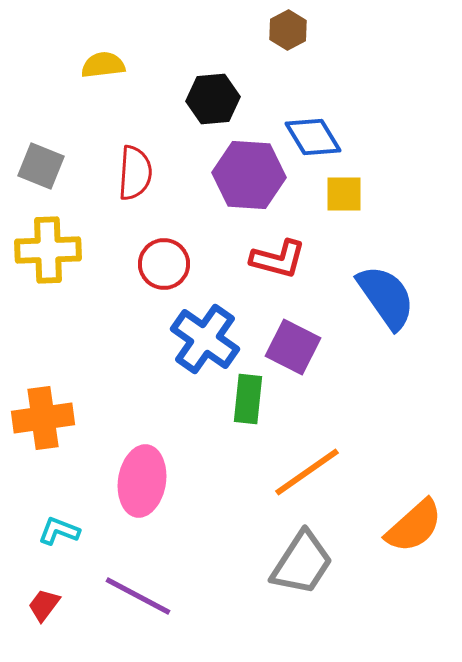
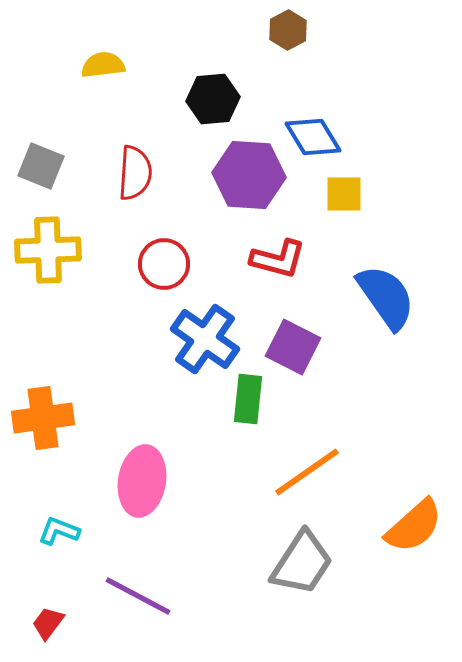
red trapezoid: moved 4 px right, 18 px down
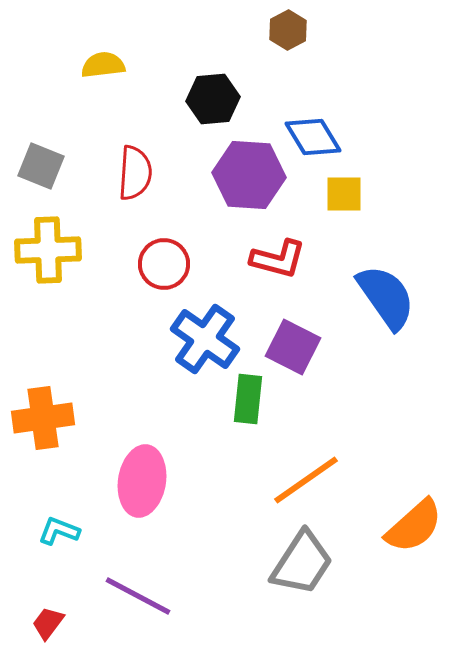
orange line: moved 1 px left, 8 px down
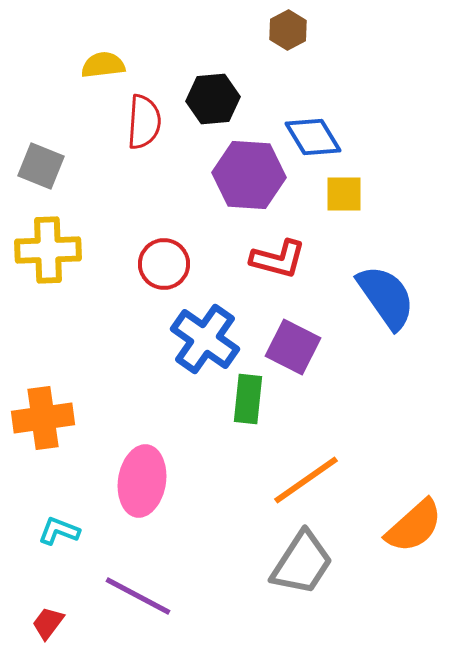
red semicircle: moved 9 px right, 51 px up
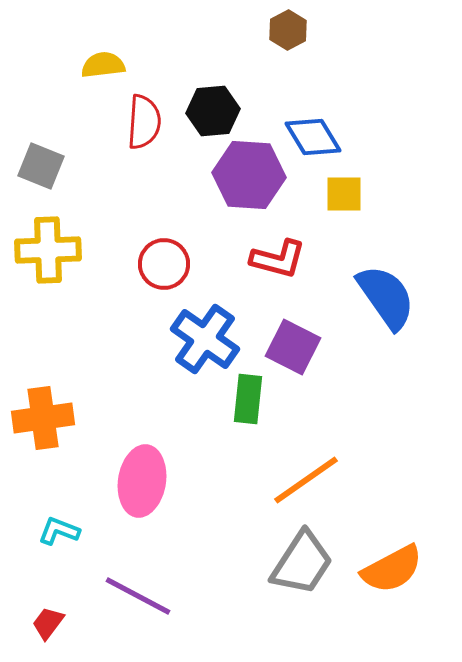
black hexagon: moved 12 px down
orange semicircle: moved 22 px left, 43 px down; rotated 14 degrees clockwise
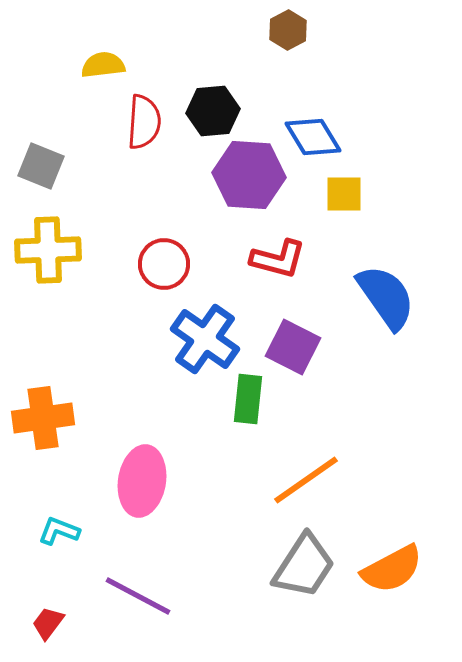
gray trapezoid: moved 2 px right, 3 px down
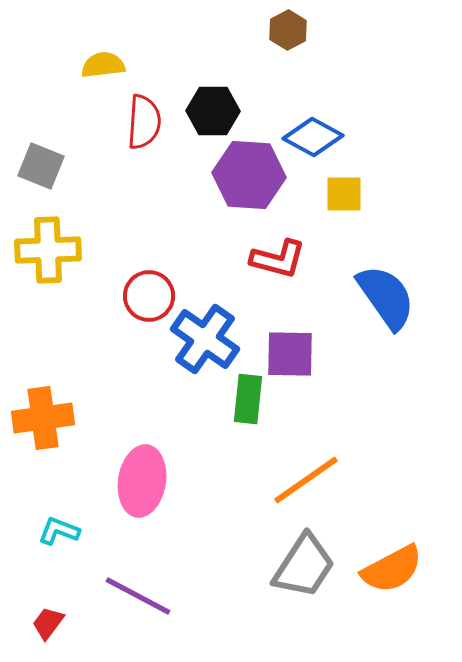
black hexagon: rotated 6 degrees clockwise
blue diamond: rotated 30 degrees counterclockwise
red circle: moved 15 px left, 32 px down
purple square: moved 3 px left, 7 px down; rotated 26 degrees counterclockwise
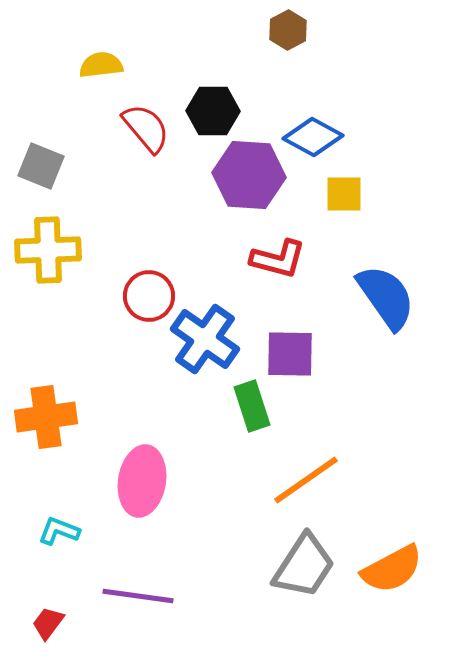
yellow semicircle: moved 2 px left
red semicircle: moved 2 px right, 6 px down; rotated 44 degrees counterclockwise
green rectangle: moved 4 px right, 7 px down; rotated 24 degrees counterclockwise
orange cross: moved 3 px right, 1 px up
purple line: rotated 20 degrees counterclockwise
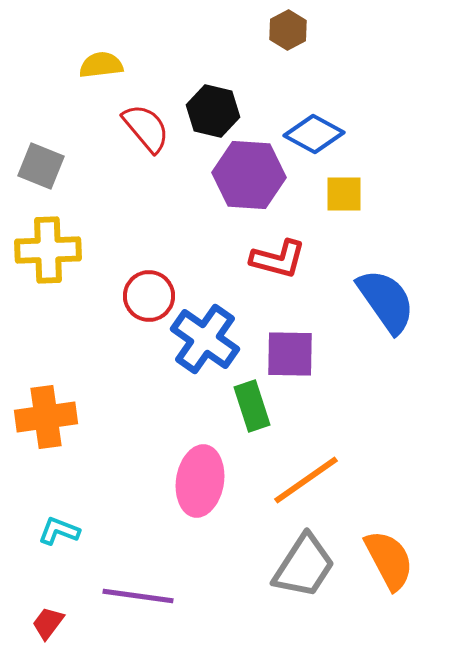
black hexagon: rotated 12 degrees clockwise
blue diamond: moved 1 px right, 3 px up
blue semicircle: moved 4 px down
pink ellipse: moved 58 px right
orange semicircle: moved 3 px left, 9 px up; rotated 90 degrees counterclockwise
